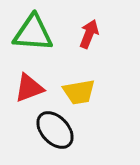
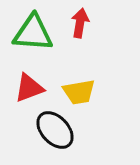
red arrow: moved 9 px left, 11 px up; rotated 12 degrees counterclockwise
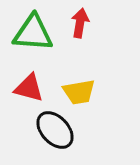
red triangle: rotated 36 degrees clockwise
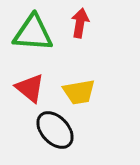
red triangle: moved 1 px right; rotated 24 degrees clockwise
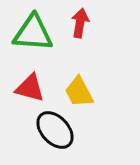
red triangle: rotated 24 degrees counterclockwise
yellow trapezoid: rotated 72 degrees clockwise
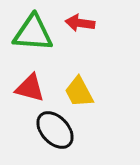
red arrow: rotated 92 degrees counterclockwise
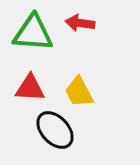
red triangle: rotated 12 degrees counterclockwise
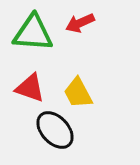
red arrow: rotated 32 degrees counterclockwise
red triangle: rotated 16 degrees clockwise
yellow trapezoid: moved 1 px left, 1 px down
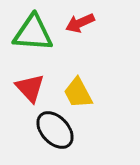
red triangle: rotated 28 degrees clockwise
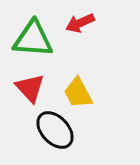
green triangle: moved 6 px down
